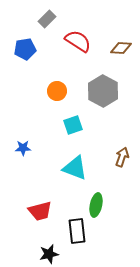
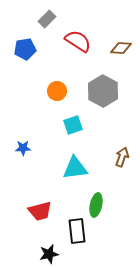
cyan triangle: rotated 28 degrees counterclockwise
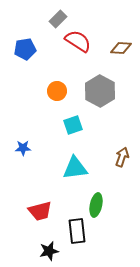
gray rectangle: moved 11 px right
gray hexagon: moved 3 px left
black star: moved 3 px up
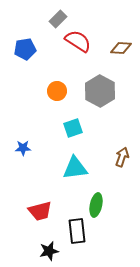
cyan square: moved 3 px down
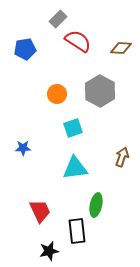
orange circle: moved 3 px down
red trapezoid: rotated 100 degrees counterclockwise
